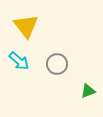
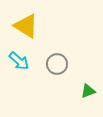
yellow triangle: rotated 20 degrees counterclockwise
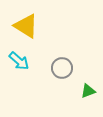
gray circle: moved 5 px right, 4 px down
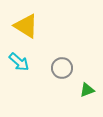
cyan arrow: moved 1 px down
green triangle: moved 1 px left, 1 px up
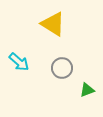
yellow triangle: moved 27 px right, 2 px up
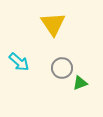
yellow triangle: rotated 24 degrees clockwise
green triangle: moved 7 px left, 7 px up
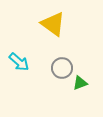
yellow triangle: rotated 20 degrees counterclockwise
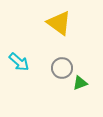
yellow triangle: moved 6 px right, 1 px up
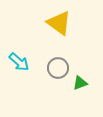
gray circle: moved 4 px left
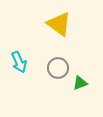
yellow triangle: moved 1 px down
cyan arrow: rotated 25 degrees clockwise
